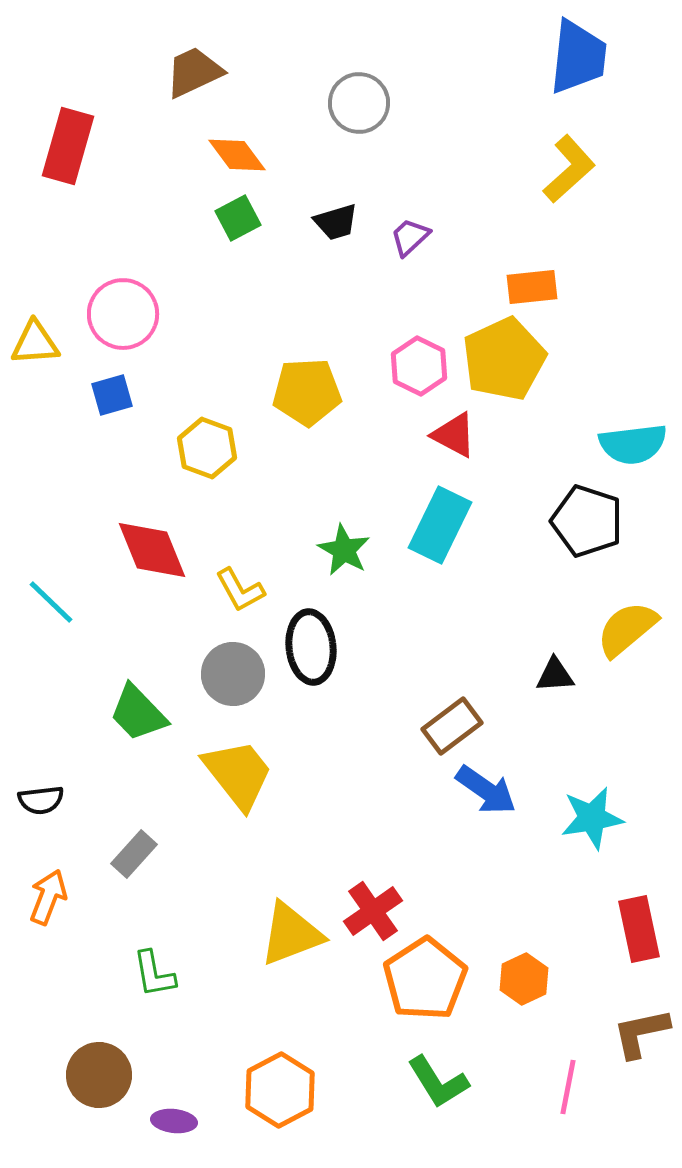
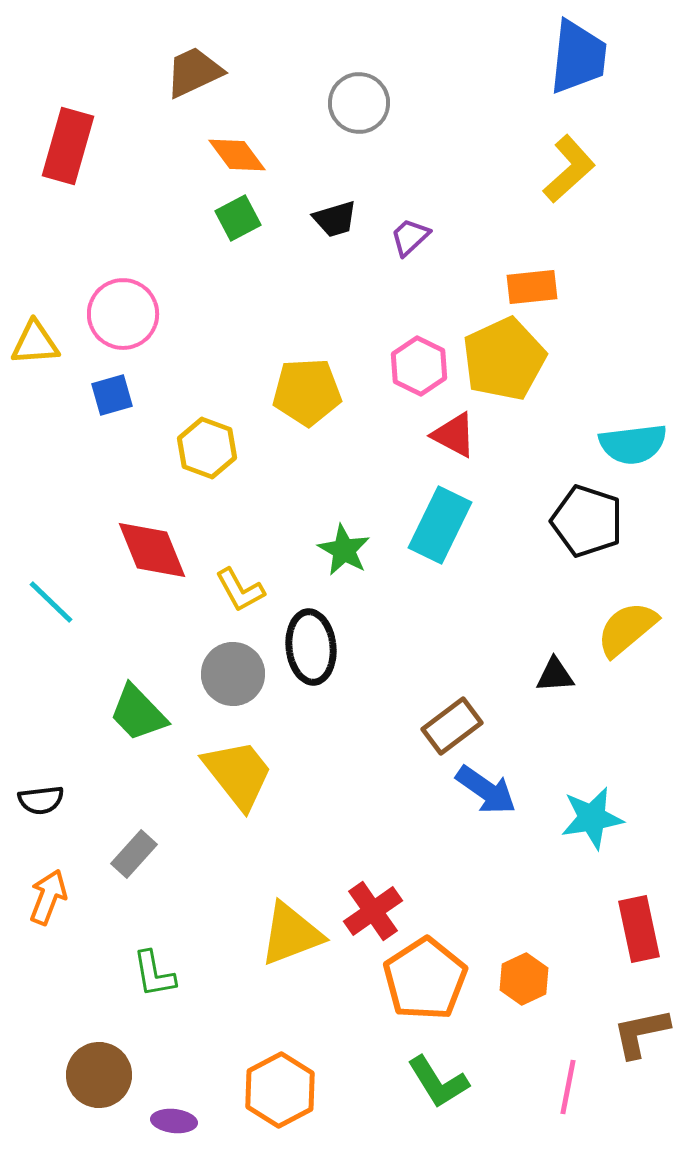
black trapezoid at (336, 222): moved 1 px left, 3 px up
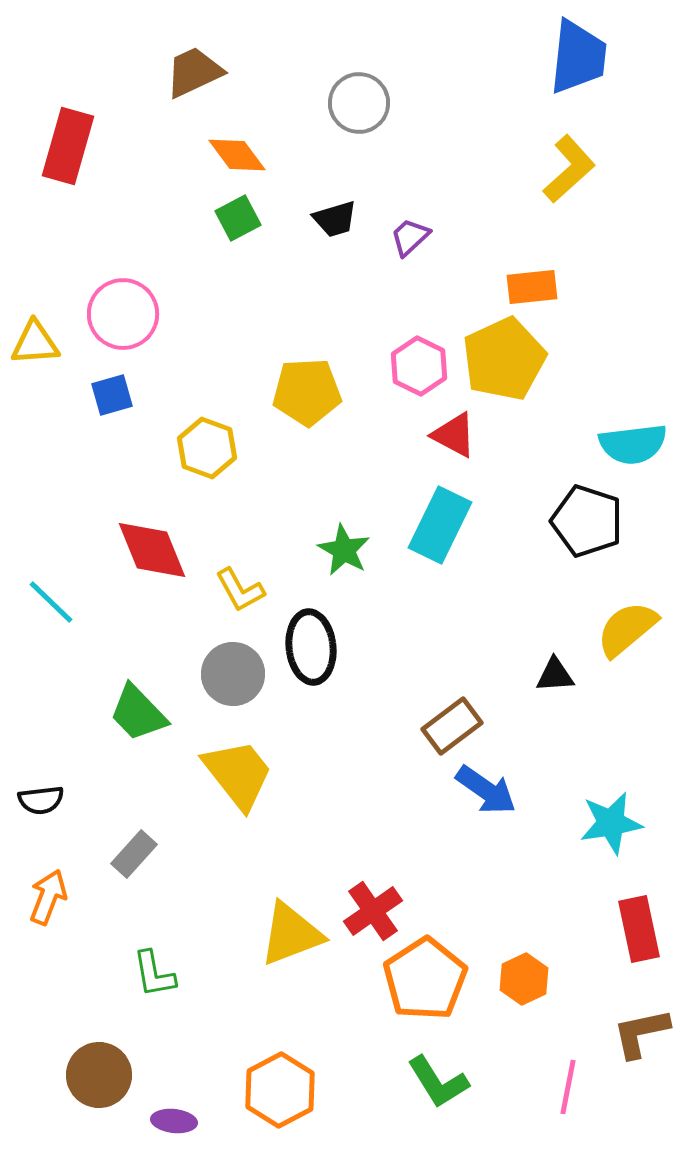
cyan star at (592, 818): moved 19 px right, 5 px down
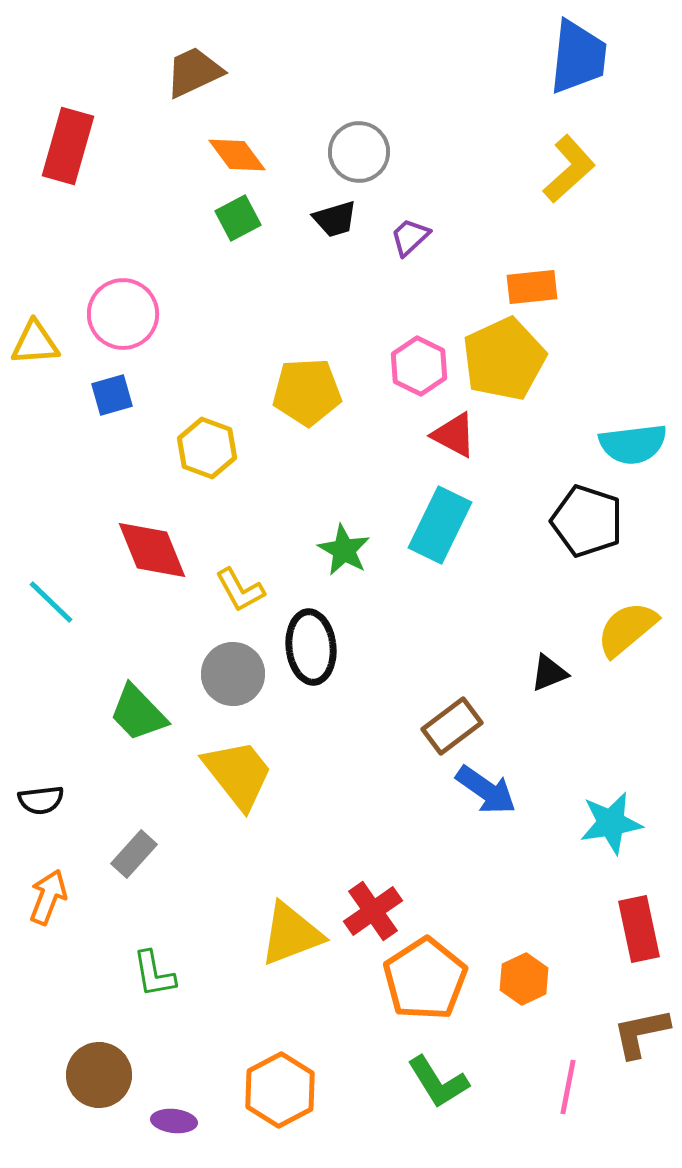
gray circle at (359, 103): moved 49 px down
black triangle at (555, 675): moved 6 px left, 2 px up; rotated 18 degrees counterclockwise
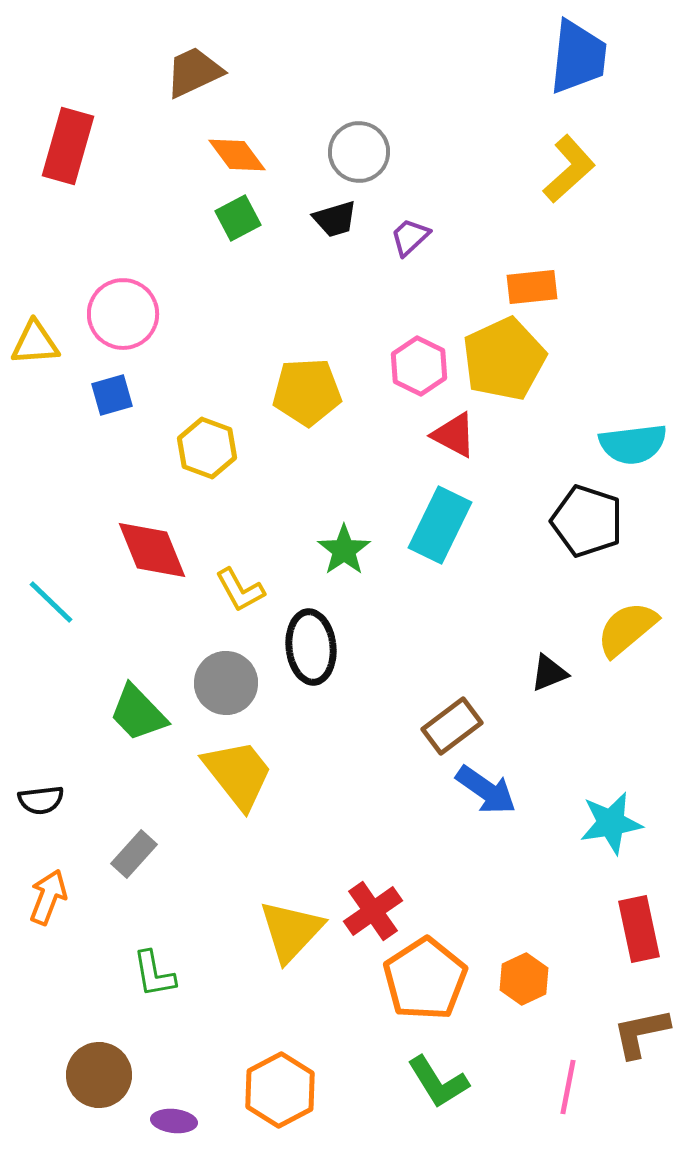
green star at (344, 550): rotated 8 degrees clockwise
gray circle at (233, 674): moved 7 px left, 9 px down
yellow triangle at (291, 934): moved 3 px up; rotated 26 degrees counterclockwise
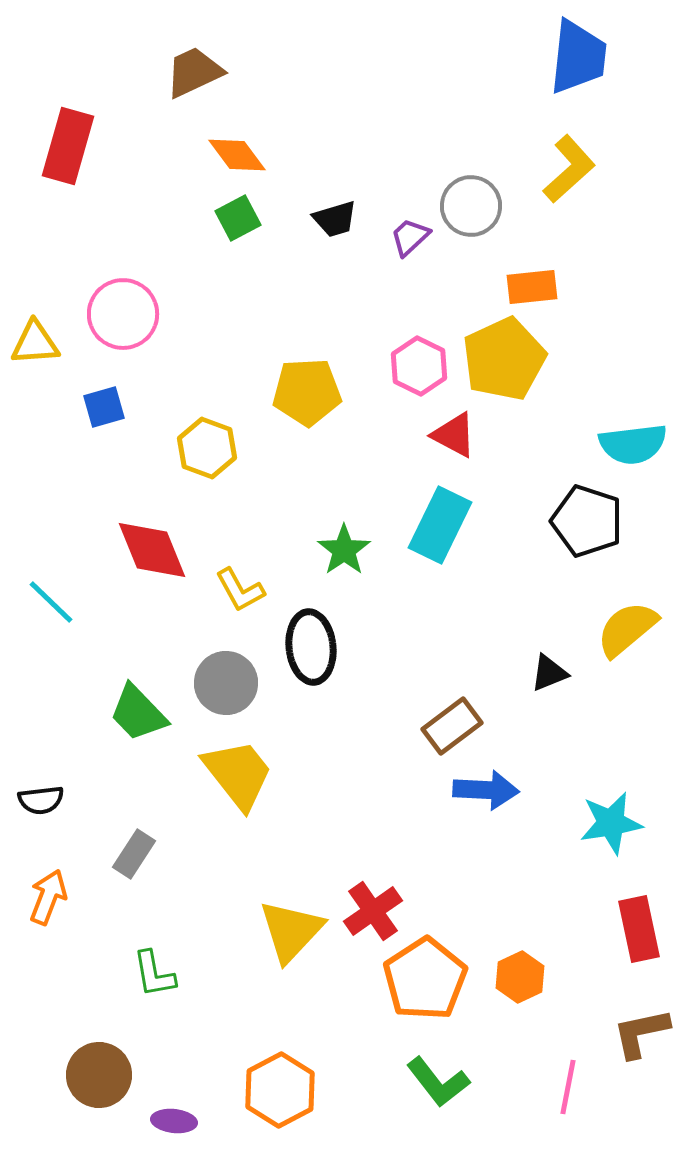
gray circle at (359, 152): moved 112 px right, 54 px down
blue square at (112, 395): moved 8 px left, 12 px down
blue arrow at (486, 790): rotated 32 degrees counterclockwise
gray rectangle at (134, 854): rotated 9 degrees counterclockwise
orange hexagon at (524, 979): moved 4 px left, 2 px up
green L-shape at (438, 1082): rotated 6 degrees counterclockwise
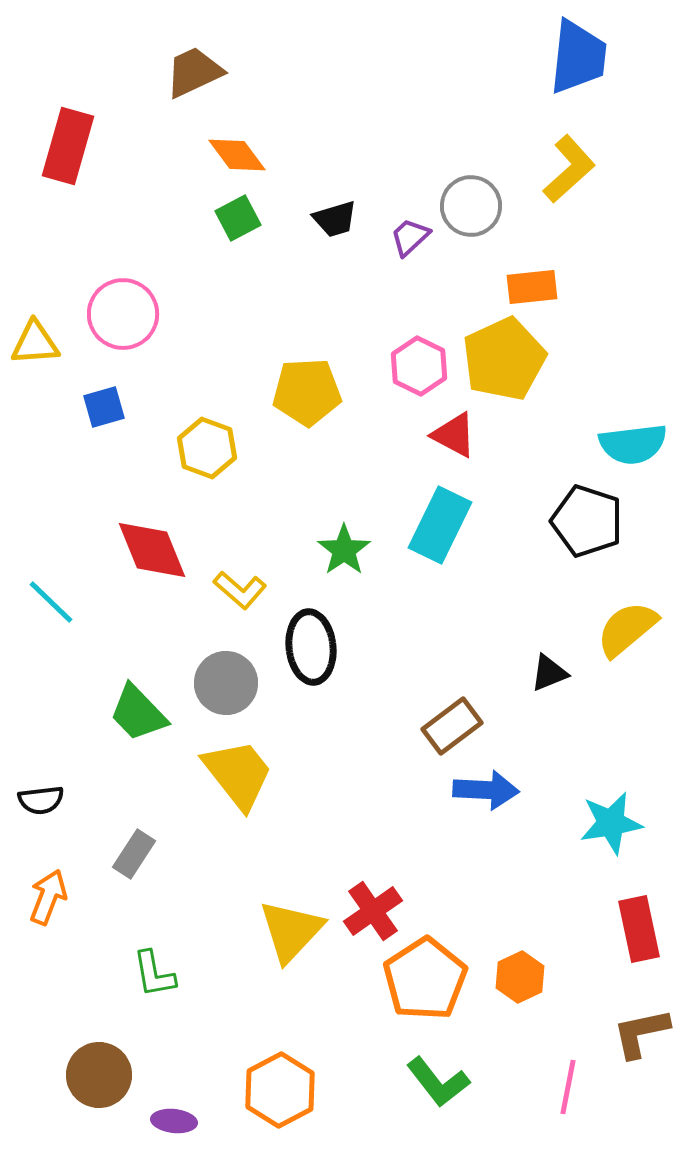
yellow L-shape at (240, 590): rotated 20 degrees counterclockwise
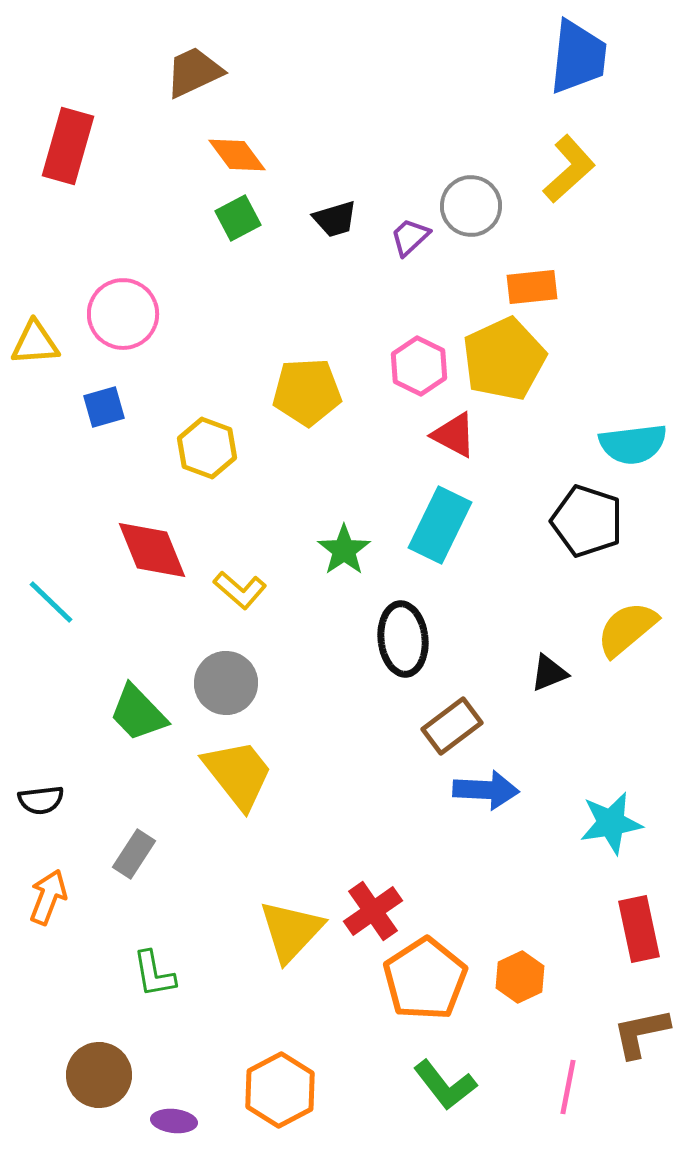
black ellipse at (311, 647): moved 92 px right, 8 px up
green L-shape at (438, 1082): moved 7 px right, 3 px down
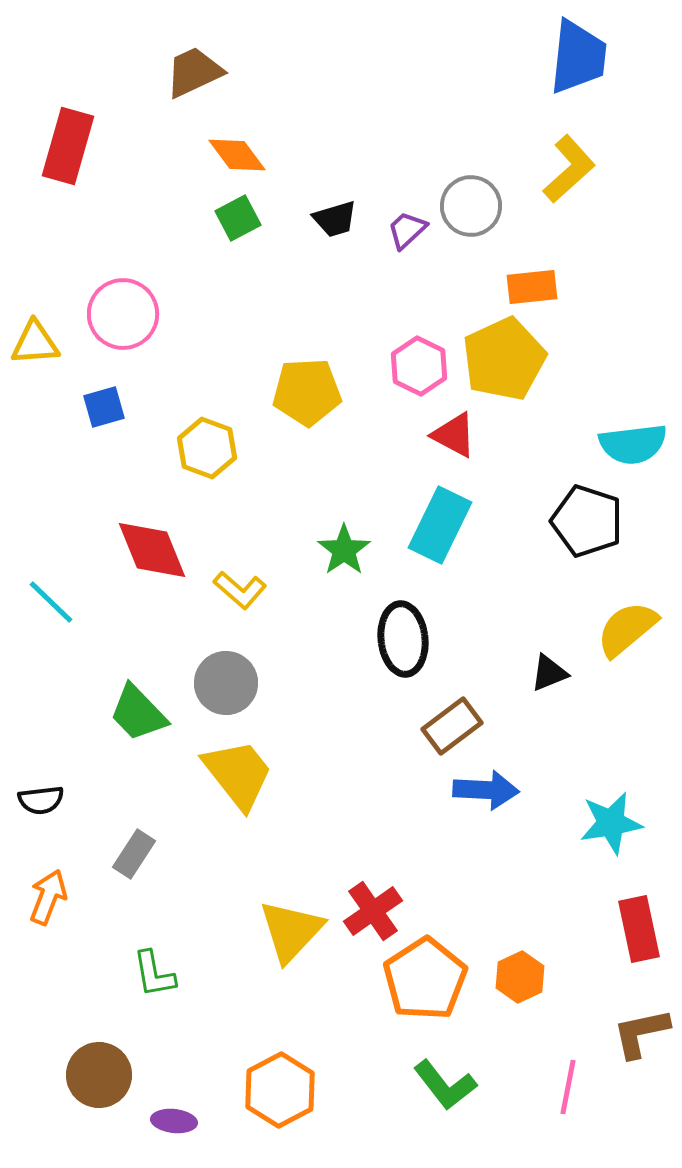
purple trapezoid at (410, 237): moved 3 px left, 7 px up
